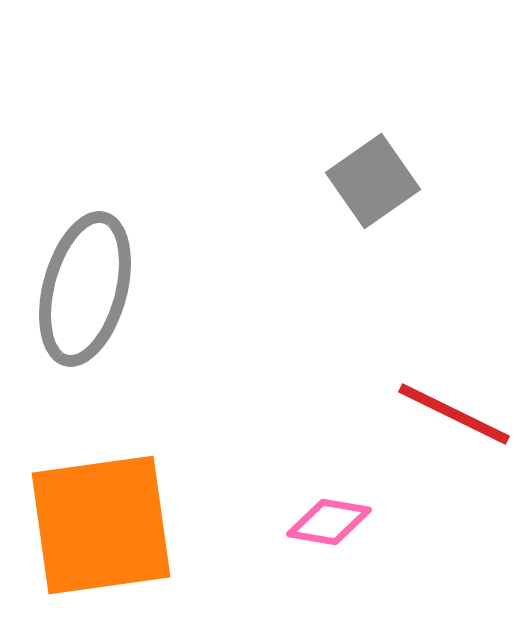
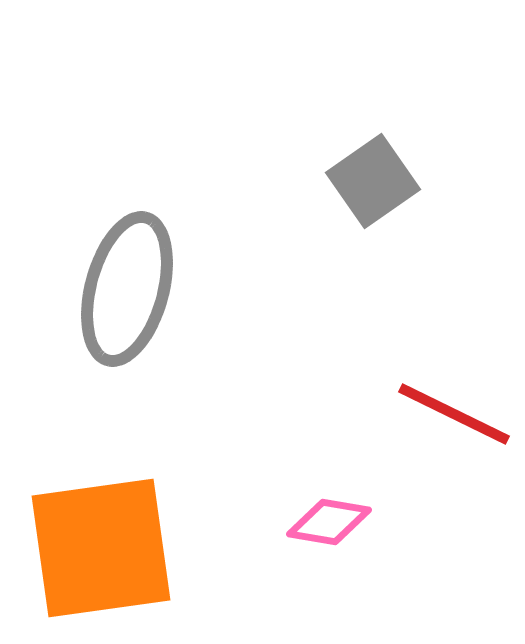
gray ellipse: moved 42 px right
orange square: moved 23 px down
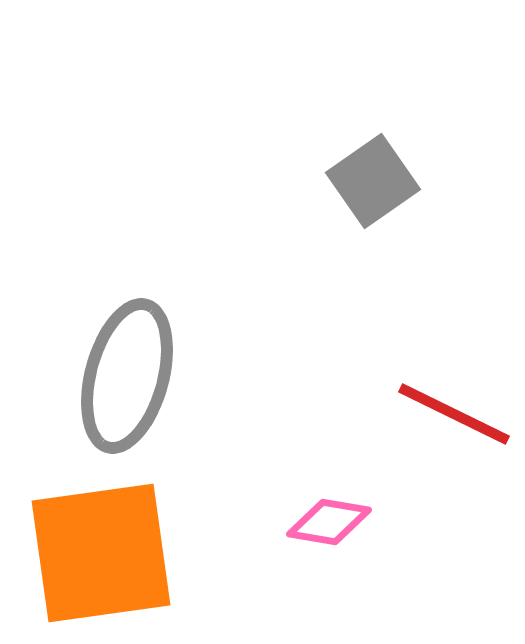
gray ellipse: moved 87 px down
orange square: moved 5 px down
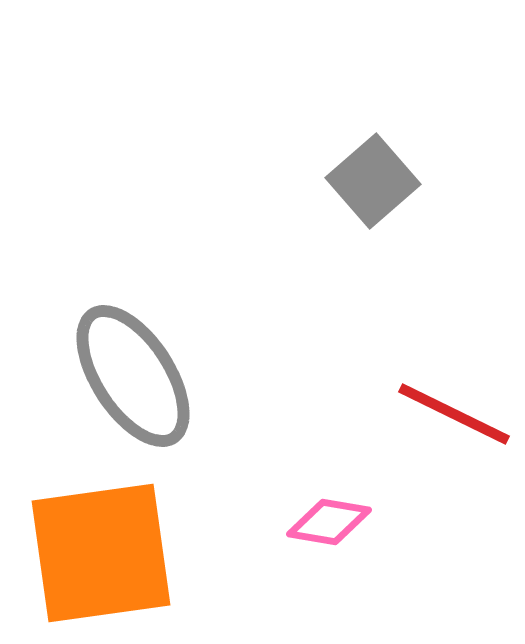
gray square: rotated 6 degrees counterclockwise
gray ellipse: moved 6 px right; rotated 48 degrees counterclockwise
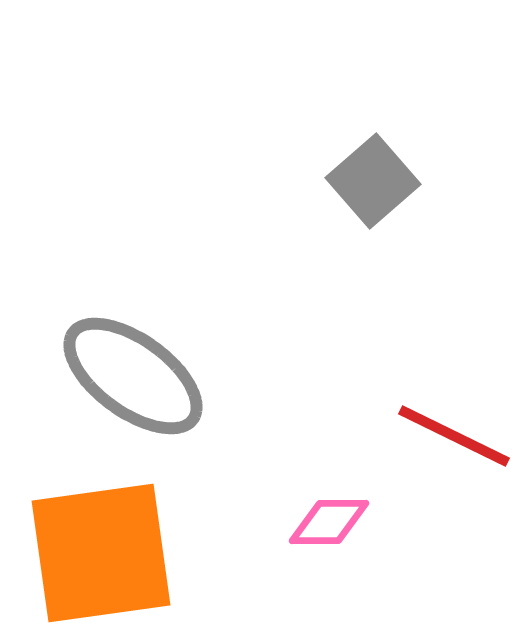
gray ellipse: rotated 21 degrees counterclockwise
red line: moved 22 px down
pink diamond: rotated 10 degrees counterclockwise
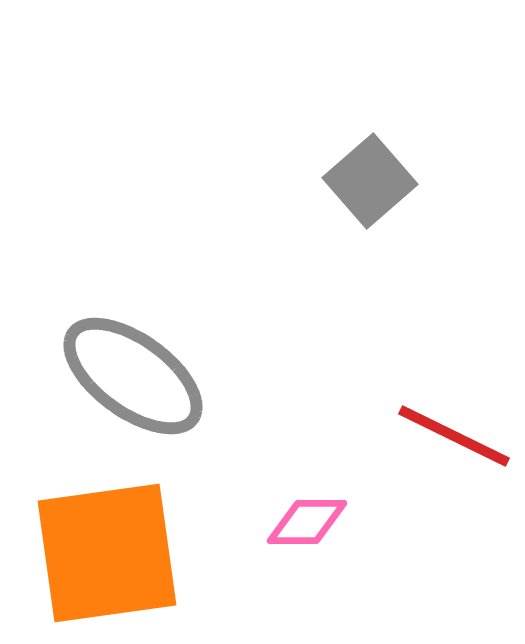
gray square: moved 3 px left
pink diamond: moved 22 px left
orange square: moved 6 px right
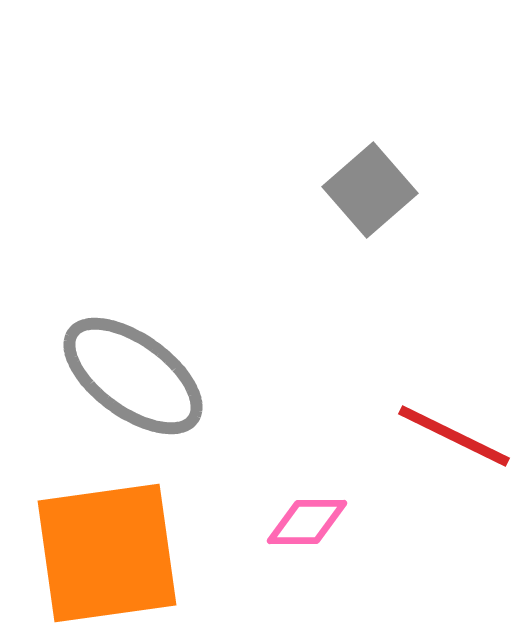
gray square: moved 9 px down
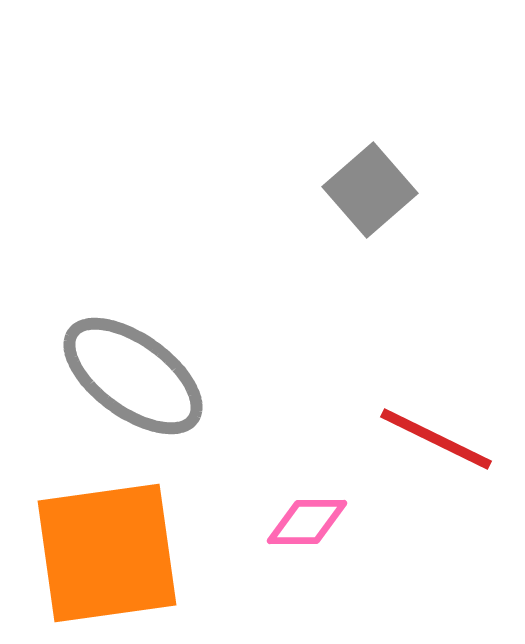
red line: moved 18 px left, 3 px down
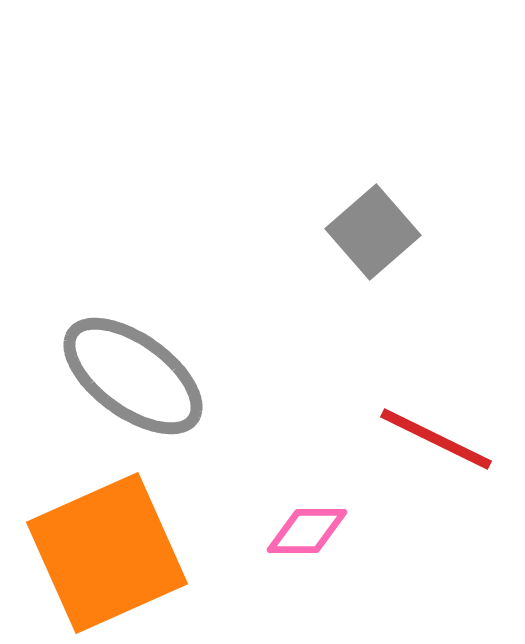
gray square: moved 3 px right, 42 px down
pink diamond: moved 9 px down
orange square: rotated 16 degrees counterclockwise
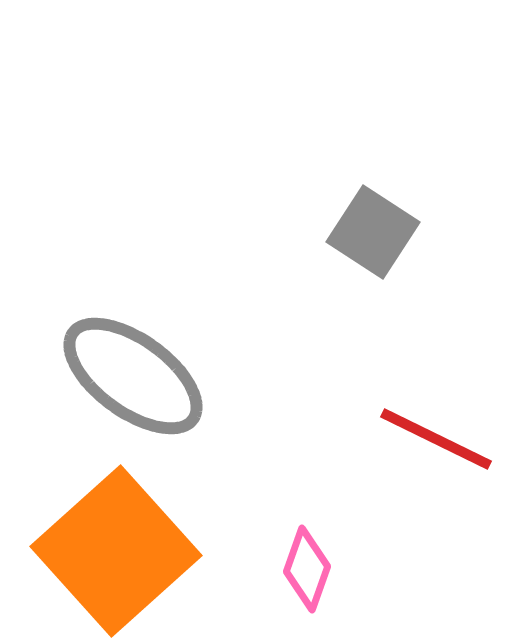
gray square: rotated 16 degrees counterclockwise
pink diamond: moved 38 px down; rotated 70 degrees counterclockwise
orange square: moved 9 px right, 2 px up; rotated 18 degrees counterclockwise
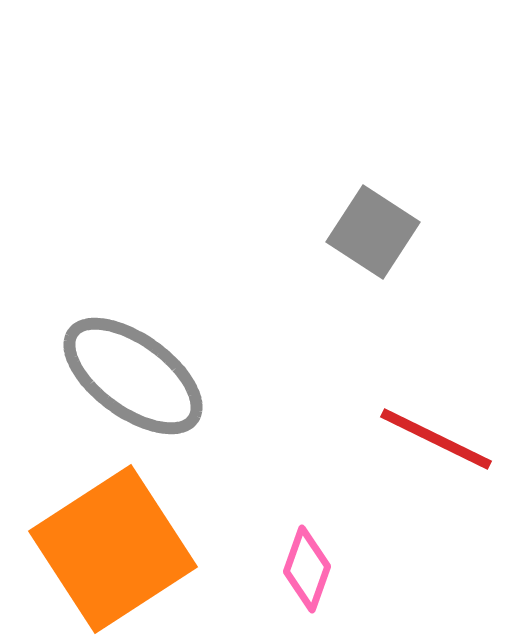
orange square: moved 3 px left, 2 px up; rotated 9 degrees clockwise
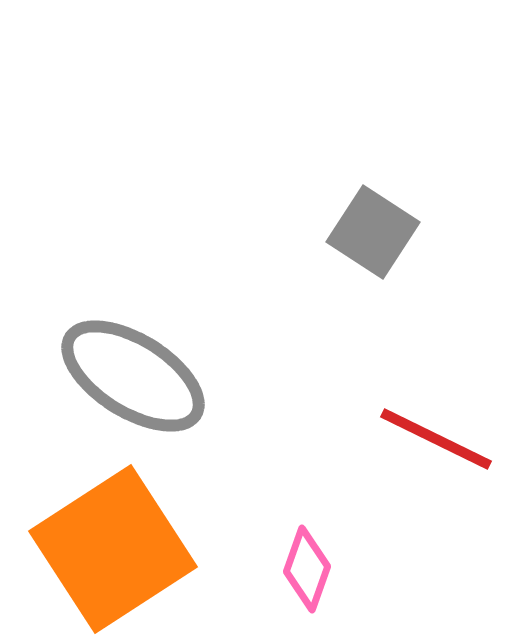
gray ellipse: rotated 4 degrees counterclockwise
